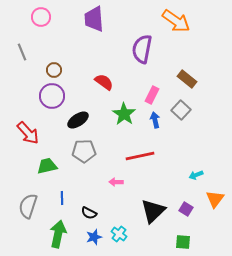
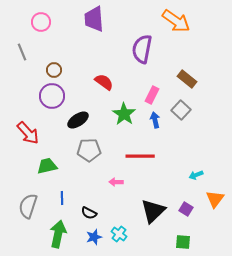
pink circle: moved 5 px down
gray pentagon: moved 5 px right, 1 px up
red line: rotated 12 degrees clockwise
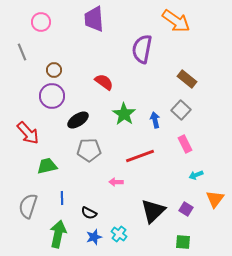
pink rectangle: moved 33 px right, 49 px down; rotated 54 degrees counterclockwise
red line: rotated 20 degrees counterclockwise
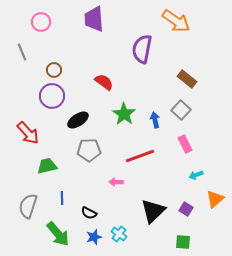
orange triangle: rotated 12 degrees clockwise
green arrow: rotated 128 degrees clockwise
